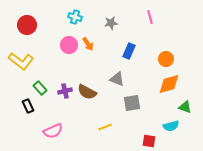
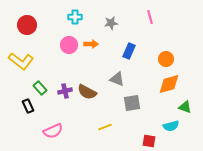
cyan cross: rotated 16 degrees counterclockwise
orange arrow: moved 3 px right; rotated 56 degrees counterclockwise
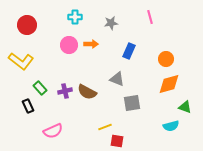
red square: moved 32 px left
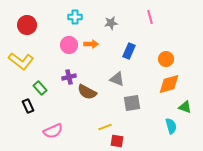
purple cross: moved 4 px right, 14 px up
cyan semicircle: rotated 91 degrees counterclockwise
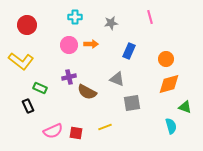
green rectangle: rotated 24 degrees counterclockwise
red square: moved 41 px left, 8 px up
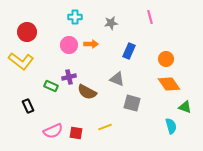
red circle: moved 7 px down
orange diamond: rotated 70 degrees clockwise
green rectangle: moved 11 px right, 2 px up
gray square: rotated 24 degrees clockwise
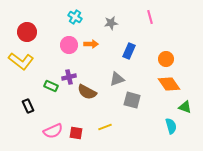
cyan cross: rotated 32 degrees clockwise
gray triangle: rotated 42 degrees counterclockwise
gray square: moved 3 px up
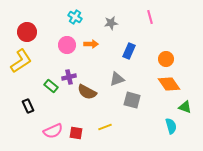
pink circle: moved 2 px left
yellow L-shape: rotated 70 degrees counterclockwise
green rectangle: rotated 16 degrees clockwise
